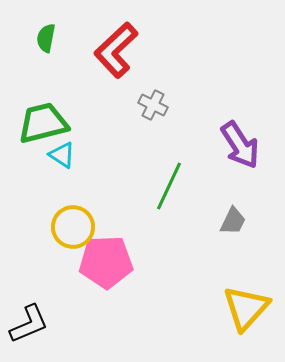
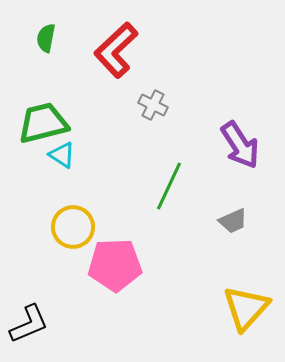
gray trapezoid: rotated 40 degrees clockwise
pink pentagon: moved 9 px right, 3 px down
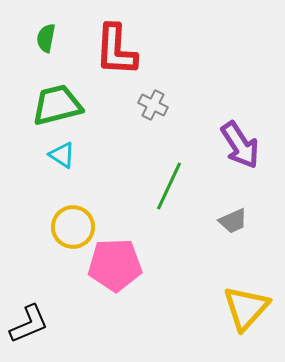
red L-shape: rotated 44 degrees counterclockwise
green trapezoid: moved 14 px right, 18 px up
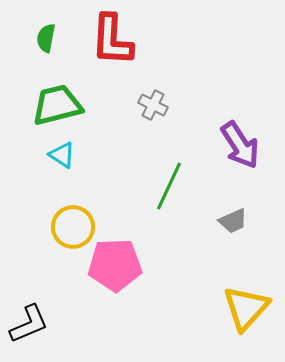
red L-shape: moved 4 px left, 10 px up
